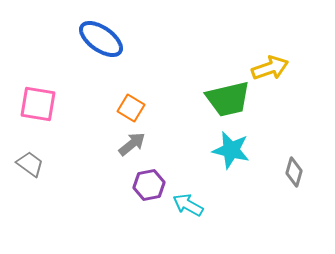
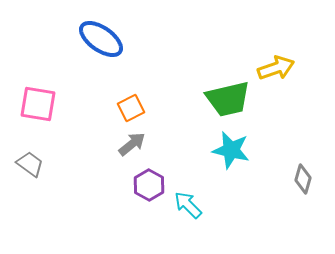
yellow arrow: moved 6 px right
orange square: rotated 32 degrees clockwise
gray diamond: moved 9 px right, 7 px down
purple hexagon: rotated 20 degrees counterclockwise
cyan arrow: rotated 16 degrees clockwise
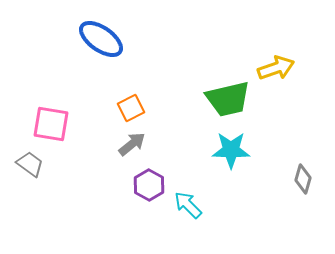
pink square: moved 13 px right, 20 px down
cyan star: rotated 12 degrees counterclockwise
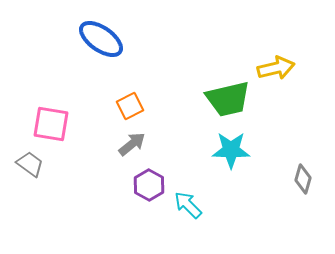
yellow arrow: rotated 6 degrees clockwise
orange square: moved 1 px left, 2 px up
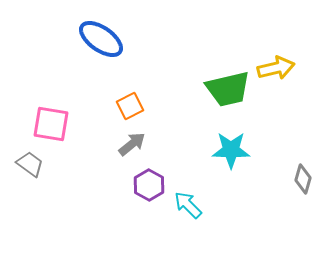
green trapezoid: moved 10 px up
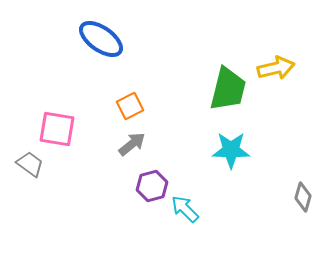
green trapezoid: rotated 63 degrees counterclockwise
pink square: moved 6 px right, 5 px down
gray diamond: moved 18 px down
purple hexagon: moved 3 px right, 1 px down; rotated 16 degrees clockwise
cyan arrow: moved 3 px left, 4 px down
